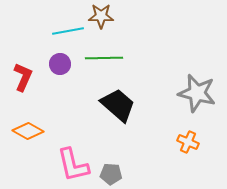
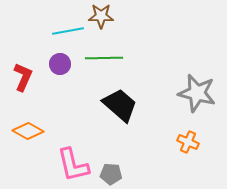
black trapezoid: moved 2 px right
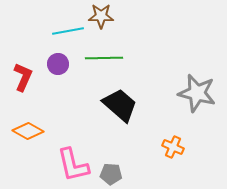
purple circle: moved 2 px left
orange cross: moved 15 px left, 5 px down
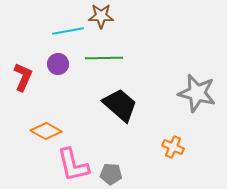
orange diamond: moved 18 px right
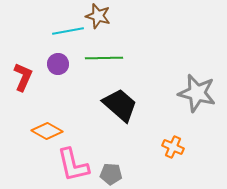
brown star: moved 3 px left; rotated 15 degrees clockwise
orange diamond: moved 1 px right
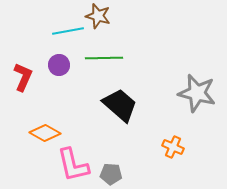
purple circle: moved 1 px right, 1 px down
orange diamond: moved 2 px left, 2 px down
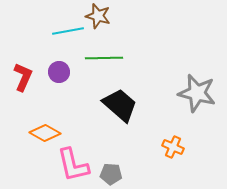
purple circle: moved 7 px down
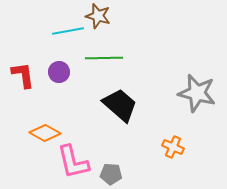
red L-shape: moved 2 px up; rotated 32 degrees counterclockwise
pink L-shape: moved 3 px up
